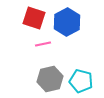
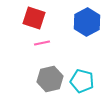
blue hexagon: moved 20 px right
pink line: moved 1 px left, 1 px up
cyan pentagon: moved 1 px right
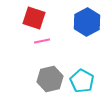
pink line: moved 2 px up
cyan pentagon: rotated 15 degrees clockwise
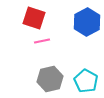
cyan pentagon: moved 4 px right
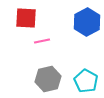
red square: moved 8 px left; rotated 15 degrees counterclockwise
gray hexagon: moved 2 px left
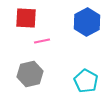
gray hexagon: moved 18 px left, 5 px up
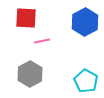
blue hexagon: moved 2 px left
gray hexagon: rotated 15 degrees counterclockwise
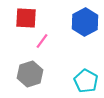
pink line: rotated 42 degrees counterclockwise
gray hexagon: rotated 10 degrees clockwise
